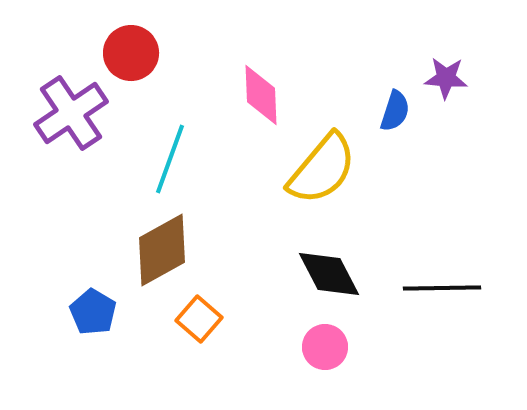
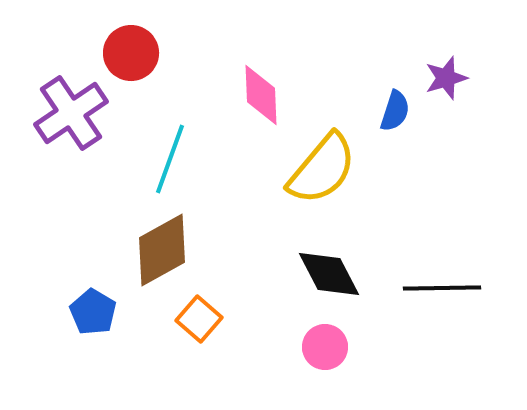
purple star: rotated 21 degrees counterclockwise
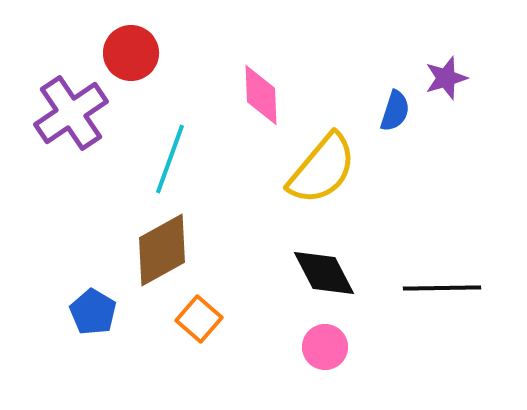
black diamond: moved 5 px left, 1 px up
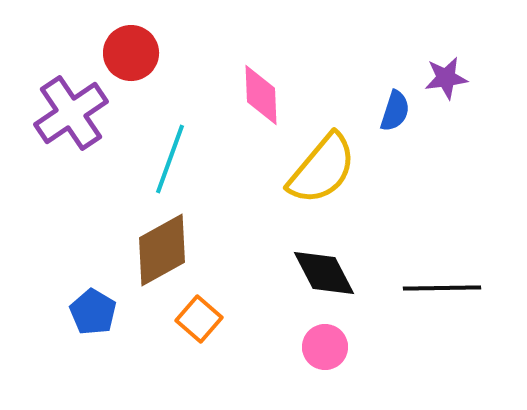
purple star: rotated 9 degrees clockwise
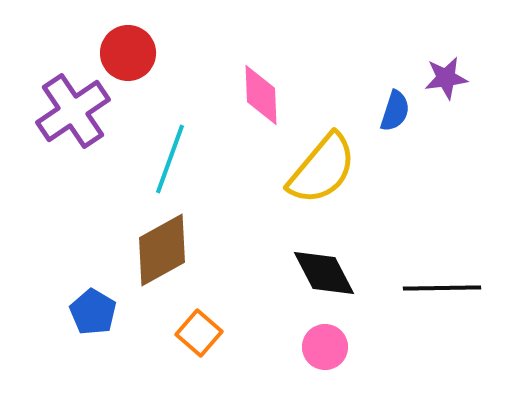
red circle: moved 3 px left
purple cross: moved 2 px right, 2 px up
orange square: moved 14 px down
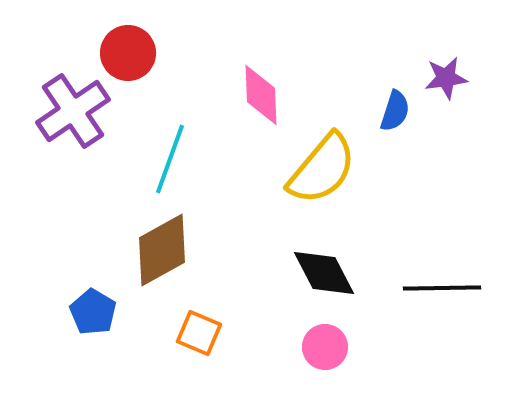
orange square: rotated 18 degrees counterclockwise
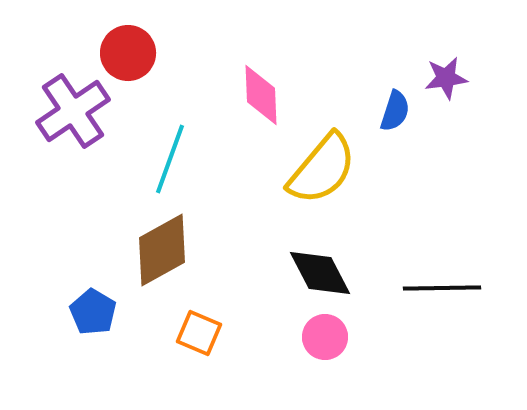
black diamond: moved 4 px left
pink circle: moved 10 px up
